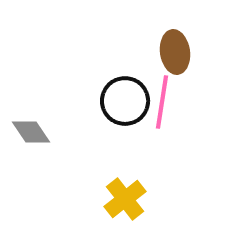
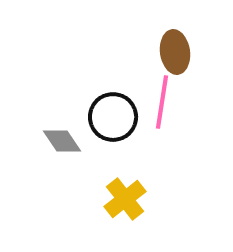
black circle: moved 12 px left, 16 px down
gray diamond: moved 31 px right, 9 px down
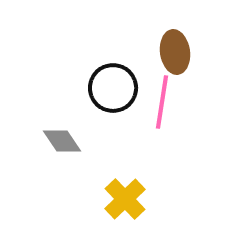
black circle: moved 29 px up
yellow cross: rotated 6 degrees counterclockwise
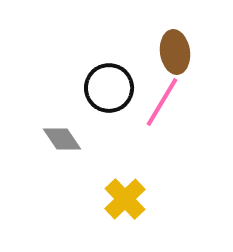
black circle: moved 4 px left
pink line: rotated 22 degrees clockwise
gray diamond: moved 2 px up
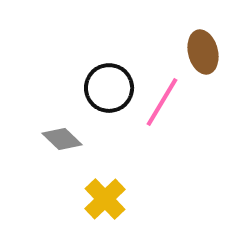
brown ellipse: moved 28 px right; rotated 6 degrees counterclockwise
gray diamond: rotated 12 degrees counterclockwise
yellow cross: moved 20 px left
